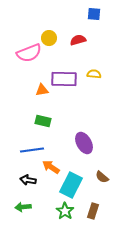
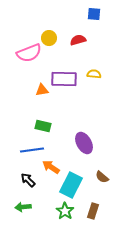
green rectangle: moved 5 px down
black arrow: rotated 35 degrees clockwise
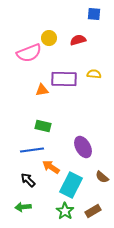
purple ellipse: moved 1 px left, 4 px down
brown rectangle: rotated 42 degrees clockwise
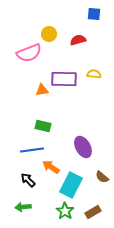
yellow circle: moved 4 px up
brown rectangle: moved 1 px down
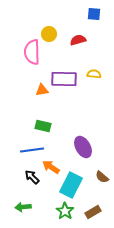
pink semicircle: moved 3 px right, 1 px up; rotated 110 degrees clockwise
black arrow: moved 4 px right, 3 px up
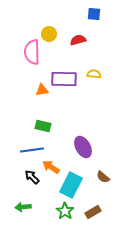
brown semicircle: moved 1 px right
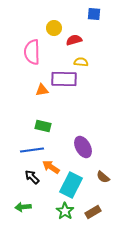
yellow circle: moved 5 px right, 6 px up
red semicircle: moved 4 px left
yellow semicircle: moved 13 px left, 12 px up
